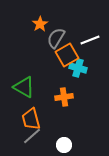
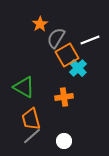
cyan cross: rotated 30 degrees clockwise
white circle: moved 4 px up
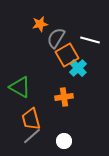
orange star: rotated 21 degrees clockwise
white line: rotated 36 degrees clockwise
green triangle: moved 4 px left
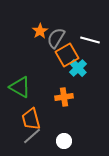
orange star: moved 7 px down; rotated 21 degrees counterclockwise
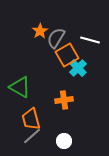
orange cross: moved 3 px down
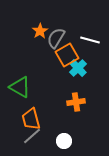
orange cross: moved 12 px right, 2 px down
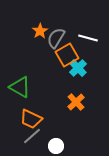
white line: moved 2 px left, 2 px up
orange cross: rotated 36 degrees counterclockwise
orange trapezoid: rotated 50 degrees counterclockwise
white circle: moved 8 px left, 5 px down
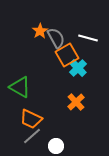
gray semicircle: rotated 120 degrees clockwise
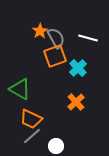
orange square: moved 12 px left, 1 px down; rotated 10 degrees clockwise
green triangle: moved 2 px down
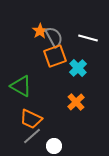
gray semicircle: moved 2 px left, 1 px up
green triangle: moved 1 px right, 3 px up
white circle: moved 2 px left
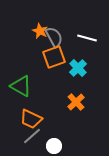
orange star: rotated 14 degrees counterclockwise
white line: moved 1 px left
orange square: moved 1 px left, 1 px down
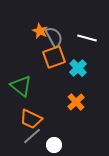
green triangle: rotated 10 degrees clockwise
white circle: moved 1 px up
